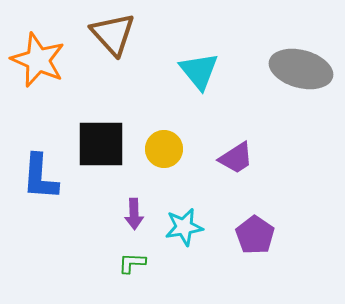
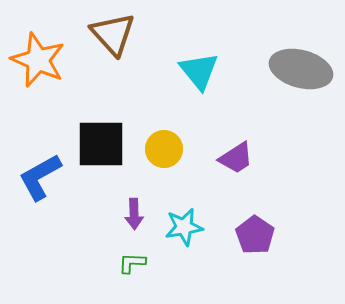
blue L-shape: rotated 57 degrees clockwise
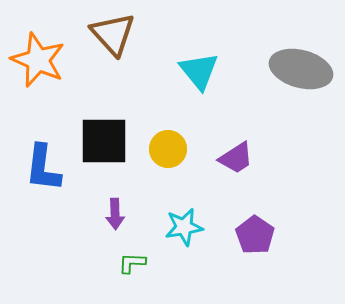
black square: moved 3 px right, 3 px up
yellow circle: moved 4 px right
blue L-shape: moved 3 px right, 9 px up; rotated 54 degrees counterclockwise
purple arrow: moved 19 px left
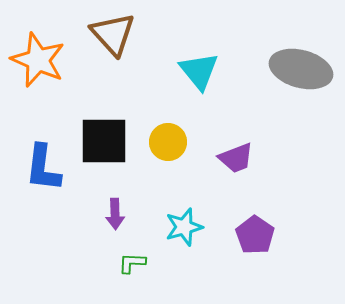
yellow circle: moved 7 px up
purple trapezoid: rotated 12 degrees clockwise
cyan star: rotated 6 degrees counterclockwise
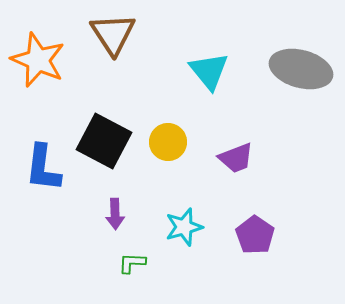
brown triangle: rotated 9 degrees clockwise
cyan triangle: moved 10 px right
black square: rotated 28 degrees clockwise
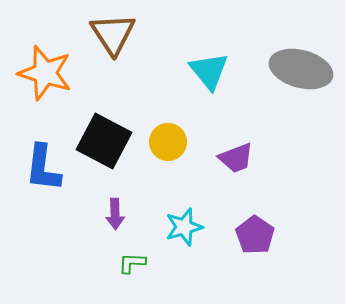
orange star: moved 7 px right, 13 px down; rotated 6 degrees counterclockwise
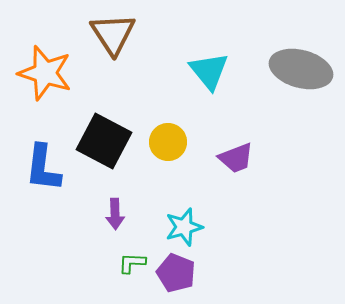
purple pentagon: moved 79 px left, 38 px down; rotated 12 degrees counterclockwise
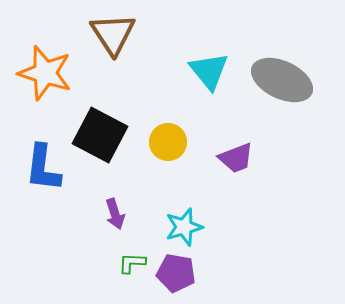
gray ellipse: moved 19 px left, 11 px down; rotated 10 degrees clockwise
black square: moved 4 px left, 6 px up
purple arrow: rotated 16 degrees counterclockwise
purple pentagon: rotated 12 degrees counterclockwise
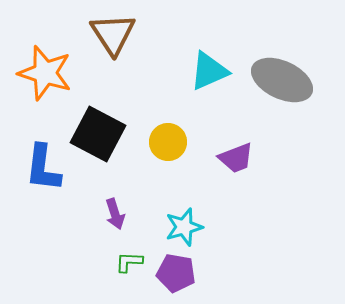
cyan triangle: rotated 45 degrees clockwise
black square: moved 2 px left, 1 px up
green L-shape: moved 3 px left, 1 px up
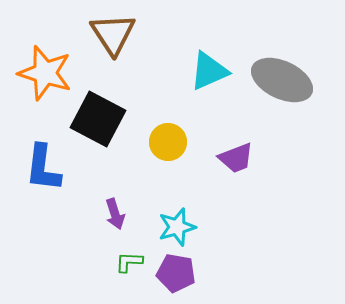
black square: moved 15 px up
cyan star: moved 7 px left
